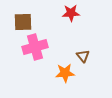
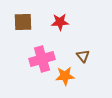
red star: moved 11 px left, 9 px down
pink cross: moved 7 px right, 12 px down
orange star: moved 3 px down
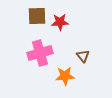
brown square: moved 14 px right, 6 px up
pink cross: moved 2 px left, 6 px up
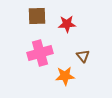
red star: moved 7 px right, 2 px down
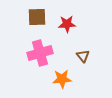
brown square: moved 1 px down
orange star: moved 3 px left, 3 px down
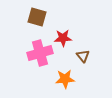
brown square: rotated 18 degrees clockwise
red star: moved 4 px left, 14 px down
orange star: moved 3 px right
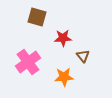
pink cross: moved 12 px left, 9 px down; rotated 20 degrees counterclockwise
orange star: moved 1 px left, 2 px up
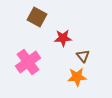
brown square: rotated 12 degrees clockwise
orange star: moved 13 px right
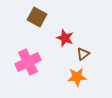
red star: moved 2 px right; rotated 24 degrees clockwise
brown triangle: moved 2 px up; rotated 32 degrees clockwise
pink cross: rotated 10 degrees clockwise
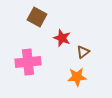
red star: moved 3 px left
brown triangle: moved 2 px up
pink cross: rotated 20 degrees clockwise
